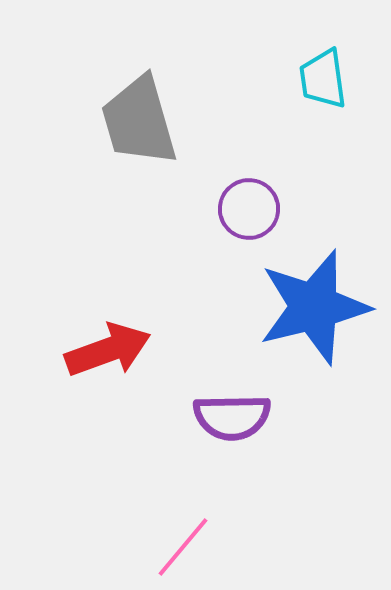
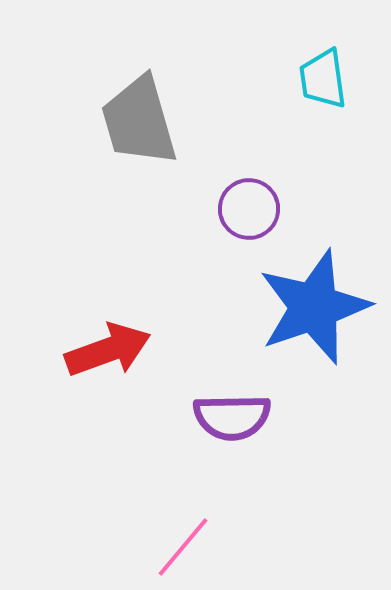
blue star: rotated 5 degrees counterclockwise
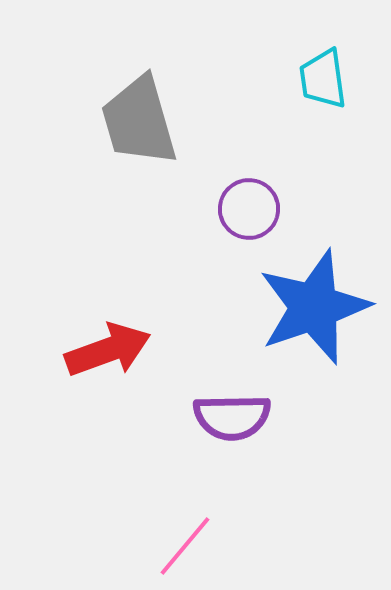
pink line: moved 2 px right, 1 px up
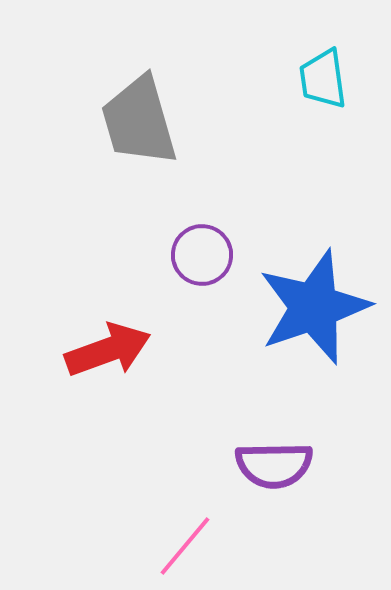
purple circle: moved 47 px left, 46 px down
purple semicircle: moved 42 px right, 48 px down
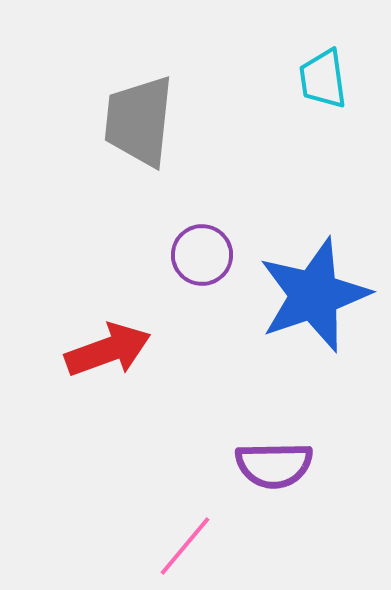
gray trapezoid: rotated 22 degrees clockwise
blue star: moved 12 px up
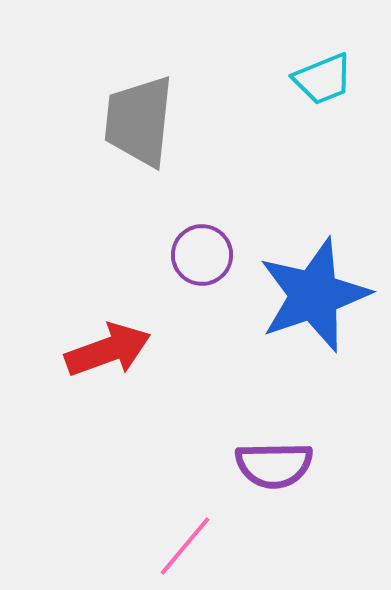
cyan trapezoid: rotated 104 degrees counterclockwise
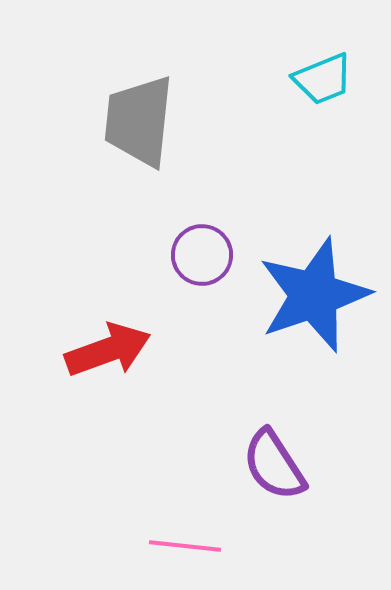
purple semicircle: rotated 58 degrees clockwise
pink line: rotated 56 degrees clockwise
